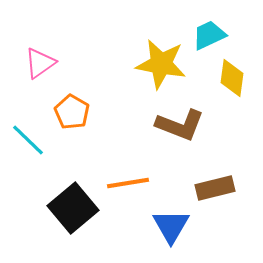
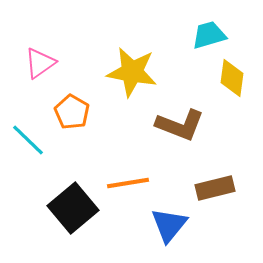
cyan trapezoid: rotated 9 degrees clockwise
yellow star: moved 29 px left, 8 px down
blue triangle: moved 2 px left, 1 px up; rotated 9 degrees clockwise
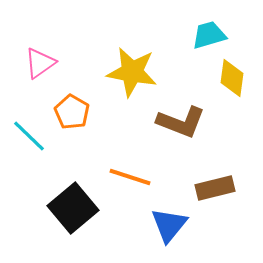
brown L-shape: moved 1 px right, 3 px up
cyan line: moved 1 px right, 4 px up
orange line: moved 2 px right, 6 px up; rotated 27 degrees clockwise
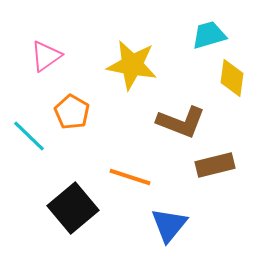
pink triangle: moved 6 px right, 7 px up
yellow star: moved 7 px up
brown rectangle: moved 23 px up
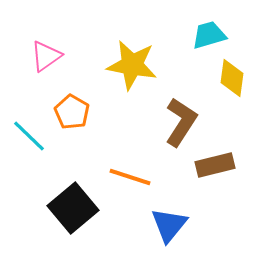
brown L-shape: rotated 78 degrees counterclockwise
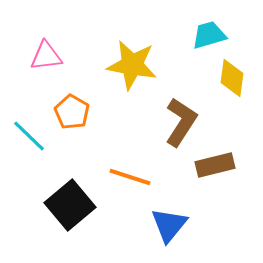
pink triangle: rotated 28 degrees clockwise
black square: moved 3 px left, 3 px up
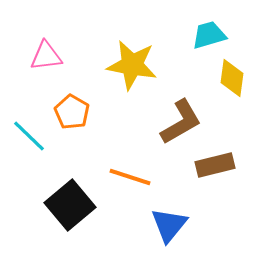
brown L-shape: rotated 27 degrees clockwise
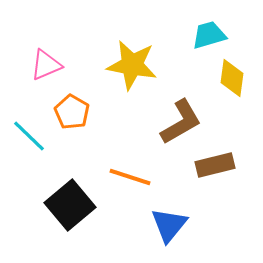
pink triangle: moved 9 px down; rotated 16 degrees counterclockwise
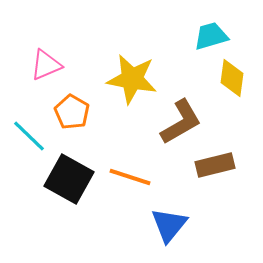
cyan trapezoid: moved 2 px right, 1 px down
yellow star: moved 14 px down
black square: moved 1 px left, 26 px up; rotated 21 degrees counterclockwise
